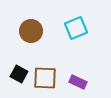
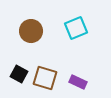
brown square: rotated 15 degrees clockwise
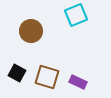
cyan square: moved 13 px up
black square: moved 2 px left, 1 px up
brown square: moved 2 px right, 1 px up
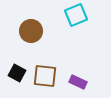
brown square: moved 2 px left, 1 px up; rotated 10 degrees counterclockwise
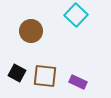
cyan square: rotated 25 degrees counterclockwise
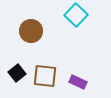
black square: rotated 24 degrees clockwise
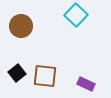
brown circle: moved 10 px left, 5 px up
purple rectangle: moved 8 px right, 2 px down
